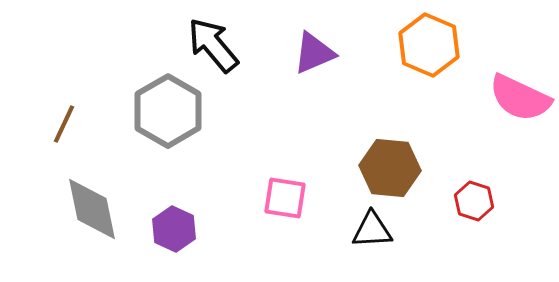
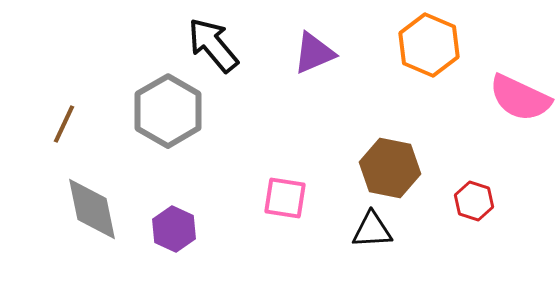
brown hexagon: rotated 6 degrees clockwise
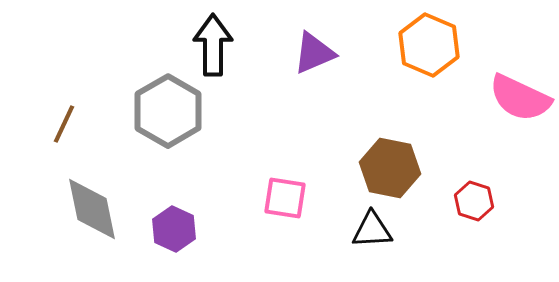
black arrow: rotated 40 degrees clockwise
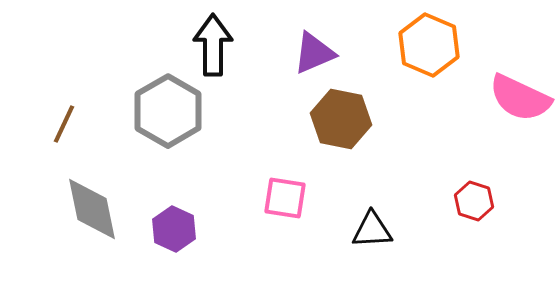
brown hexagon: moved 49 px left, 49 px up
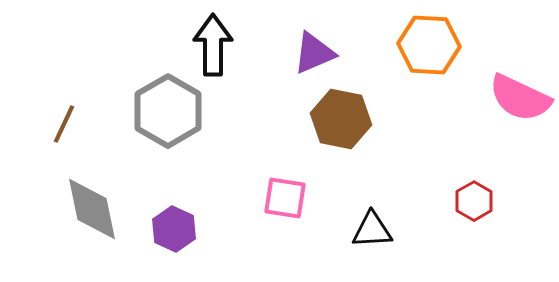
orange hexagon: rotated 20 degrees counterclockwise
red hexagon: rotated 12 degrees clockwise
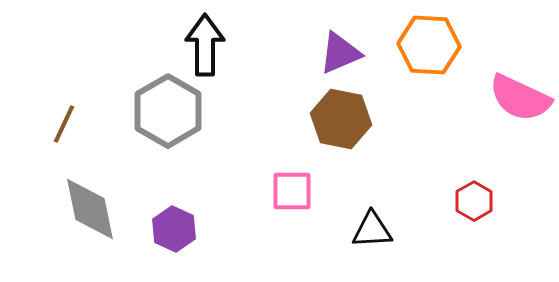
black arrow: moved 8 px left
purple triangle: moved 26 px right
pink square: moved 7 px right, 7 px up; rotated 9 degrees counterclockwise
gray diamond: moved 2 px left
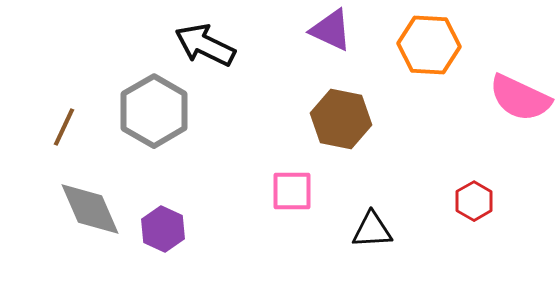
black arrow: rotated 64 degrees counterclockwise
purple triangle: moved 9 px left, 23 px up; rotated 48 degrees clockwise
gray hexagon: moved 14 px left
brown line: moved 3 px down
gray diamond: rotated 12 degrees counterclockwise
purple hexagon: moved 11 px left
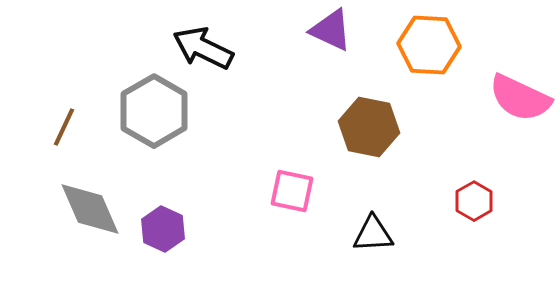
black arrow: moved 2 px left, 3 px down
brown hexagon: moved 28 px right, 8 px down
pink square: rotated 12 degrees clockwise
black triangle: moved 1 px right, 4 px down
